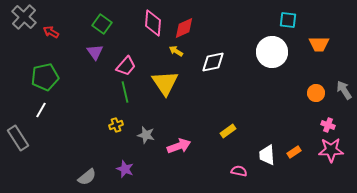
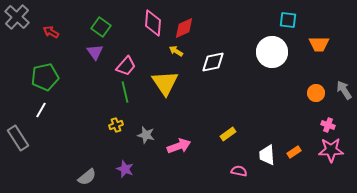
gray cross: moved 7 px left
green square: moved 1 px left, 3 px down
yellow rectangle: moved 3 px down
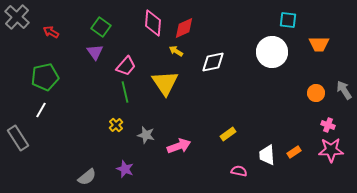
yellow cross: rotated 24 degrees counterclockwise
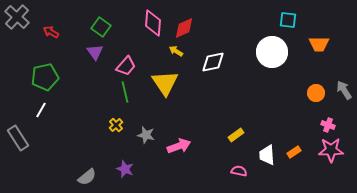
yellow rectangle: moved 8 px right, 1 px down
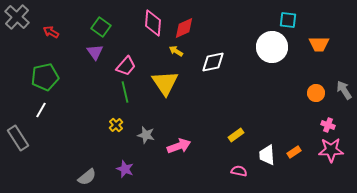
white circle: moved 5 px up
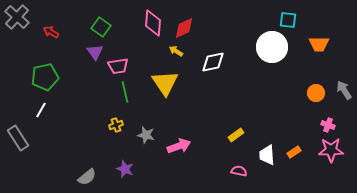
pink trapezoid: moved 8 px left; rotated 40 degrees clockwise
yellow cross: rotated 24 degrees clockwise
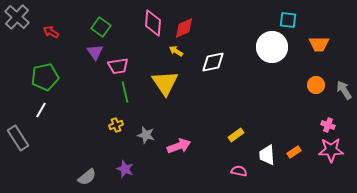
orange circle: moved 8 px up
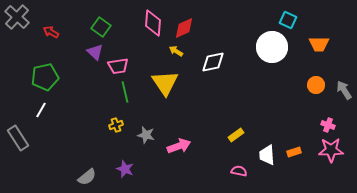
cyan square: rotated 18 degrees clockwise
purple triangle: rotated 12 degrees counterclockwise
orange rectangle: rotated 16 degrees clockwise
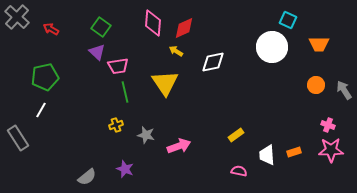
red arrow: moved 3 px up
purple triangle: moved 2 px right
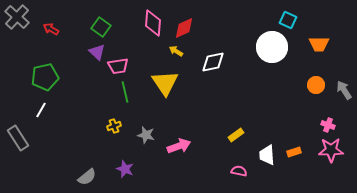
yellow cross: moved 2 px left, 1 px down
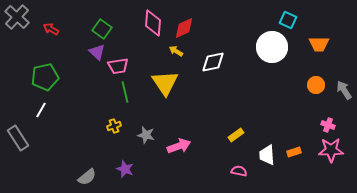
green square: moved 1 px right, 2 px down
